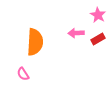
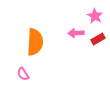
pink star: moved 3 px left, 1 px down
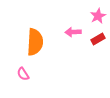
pink star: moved 3 px right; rotated 14 degrees clockwise
pink arrow: moved 3 px left, 1 px up
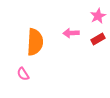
pink arrow: moved 2 px left, 1 px down
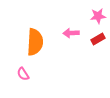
pink star: rotated 21 degrees clockwise
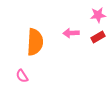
pink star: moved 1 px up
red rectangle: moved 2 px up
pink semicircle: moved 1 px left, 2 px down
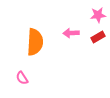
pink semicircle: moved 2 px down
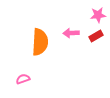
red rectangle: moved 2 px left, 1 px up
orange semicircle: moved 5 px right
pink semicircle: moved 1 px right, 1 px down; rotated 104 degrees clockwise
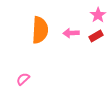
pink star: rotated 28 degrees counterclockwise
orange semicircle: moved 12 px up
pink semicircle: rotated 24 degrees counterclockwise
